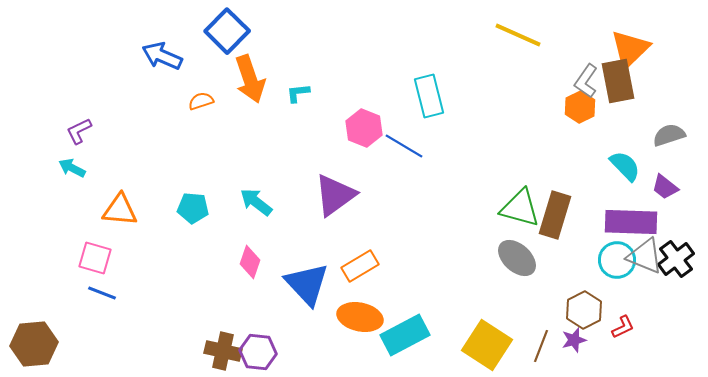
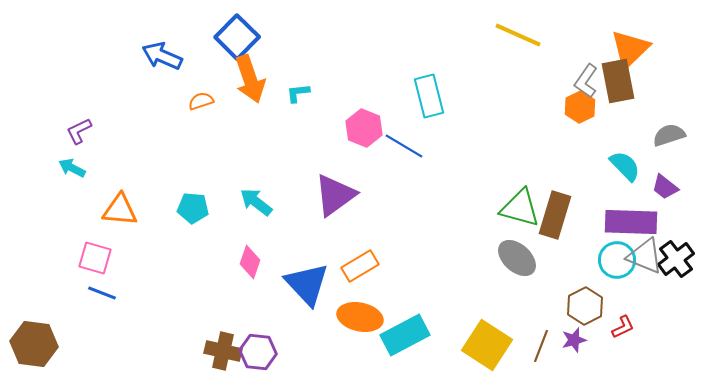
blue square at (227, 31): moved 10 px right, 6 px down
brown hexagon at (584, 310): moved 1 px right, 4 px up
brown hexagon at (34, 344): rotated 12 degrees clockwise
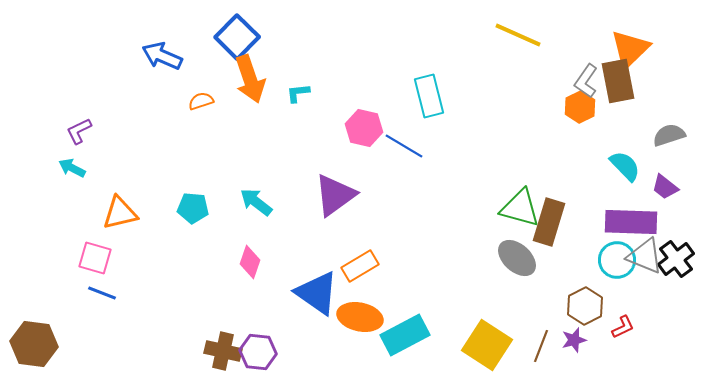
pink hexagon at (364, 128): rotated 9 degrees counterclockwise
orange triangle at (120, 210): moved 3 px down; rotated 18 degrees counterclockwise
brown rectangle at (555, 215): moved 6 px left, 7 px down
blue triangle at (307, 284): moved 10 px right, 9 px down; rotated 12 degrees counterclockwise
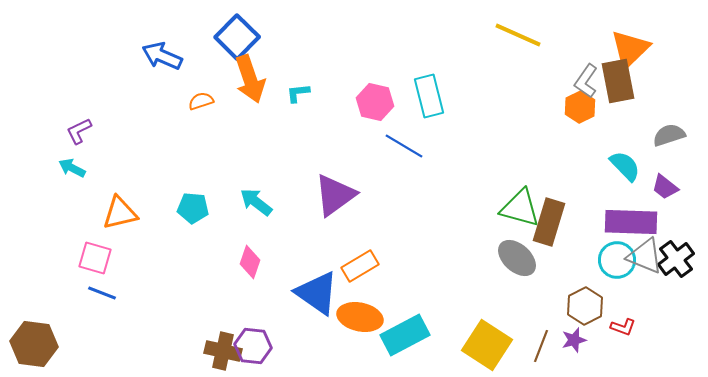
pink hexagon at (364, 128): moved 11 px right, 26 px up
red L-shape at (623, 327): rotated 45 degrees clockwise
purple hexagon at (258, 352): moved 5 px left, 6 px up
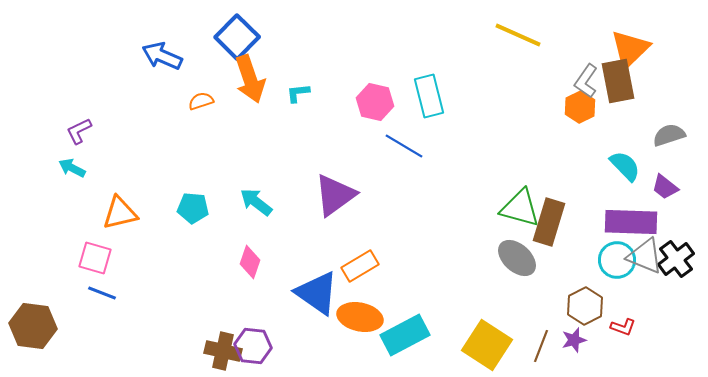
brown hexagon at (34, 344): moved 1 px left, 18 px up
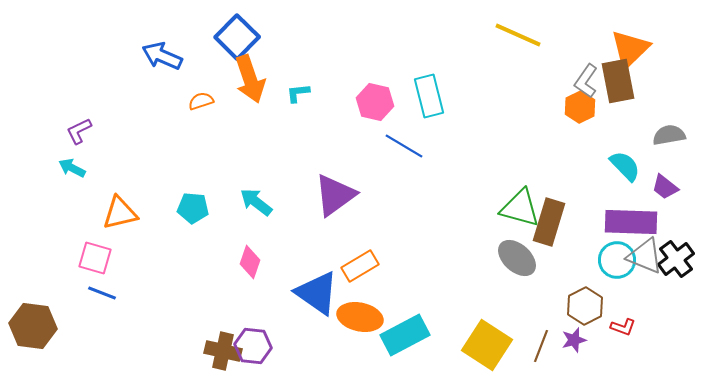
gray semicircle at (669, 135): rotated 8 degrees clockwise
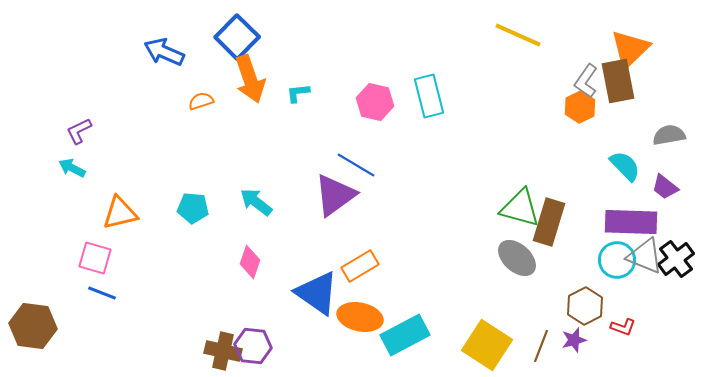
blue arrow at (162, 56): moved 2 px right, 4 px up
blue line at (404, 146): moved 48 px left, 19 px down
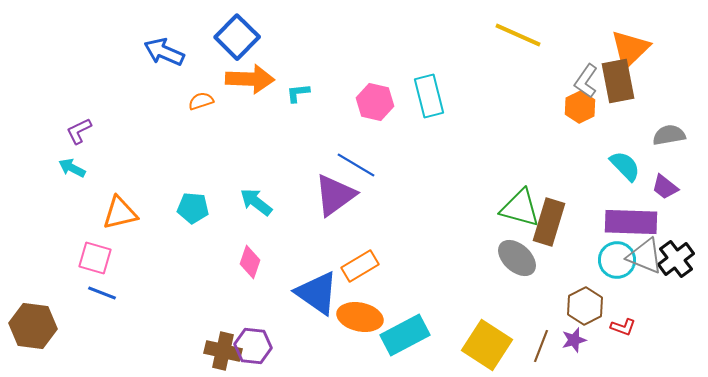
orange arrow at (250, 79): rotated 69 degrees counterclockwise
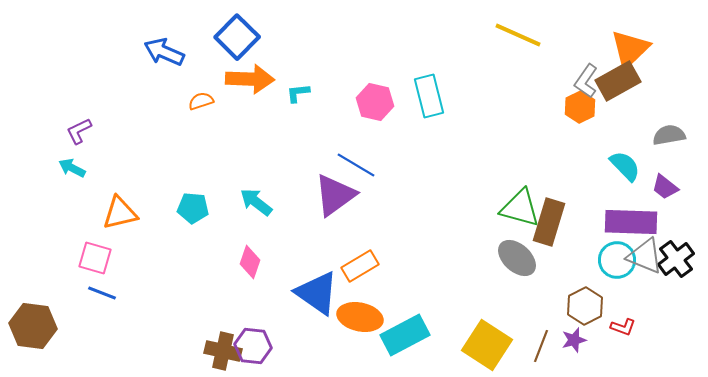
brown rectangle at (618, 81): rotated 72 degrees clockwise
